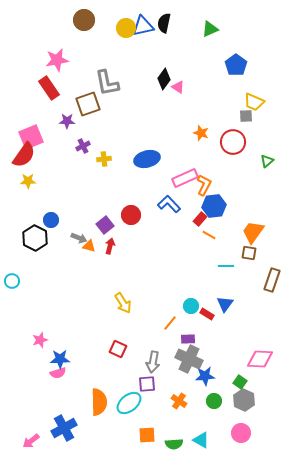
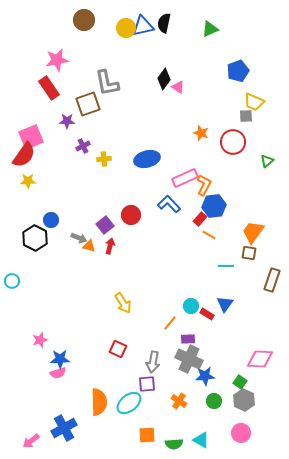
blue pentagon at (236, 65): moved 2 px right, 6 px down; rotated 15 degrees clockwise
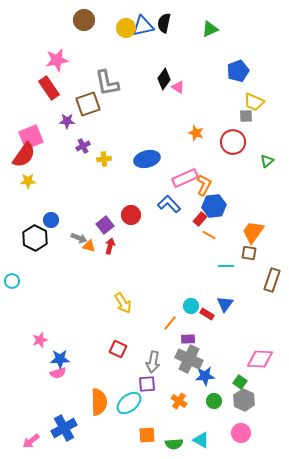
orange star at (201, 133): moved 5 px left
